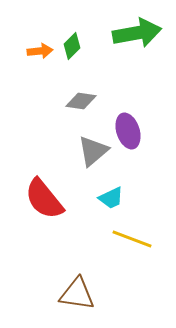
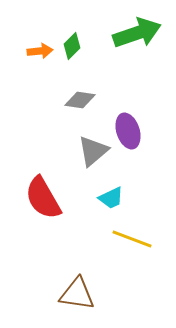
green arrow: rotated 9 degrees counterclockwise
gray diamond: moved 1 px left, 1 px up
red semicircle: moved 1 px left, 1 px up; rotated 9 degrees clockwise
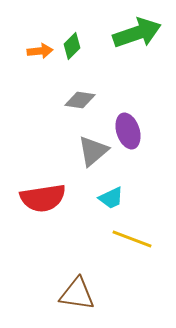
red semicircle: rotated 69 degrees counterclockwise
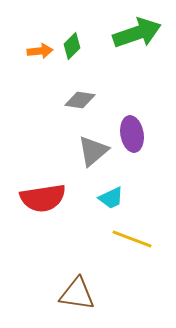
purple ellipse: moved 4 px right, 3 px down; rotated 8 degrees clockwise
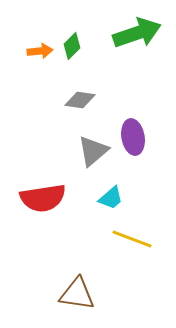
purple ellipse: moved 1 px right, 3 px down
cyan trapezoid: rotated 16 degrees counterclockwise
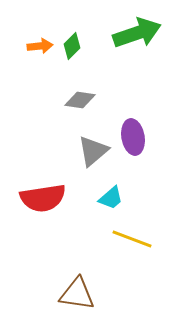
orange arrow: moved 5 px up
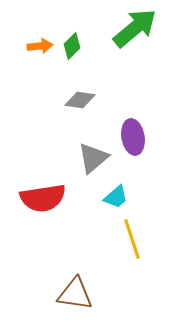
green arrow: moved 2 px left, 5 px up; rotated 21 degrees counterclockwise
gray triangle: moved 7 px down
cyan trapezoid: moved 5 px right, 1 px up
yellow line: rotated 51 degrees clockwise
brown triangle: moved 2 px left
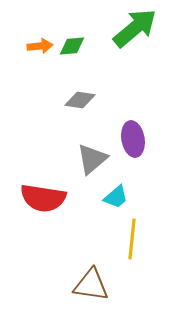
green diamond: rotated 40 degrees clockwise
purple ellipse: moved 2 px down
gray triangle: moved 1 px left, 1 px down
red semicircle: rotated 18 degrees clockwise
yellow line: rotated 24 degrees clockwise
brown triangle: moved 16 px right, 9 px up
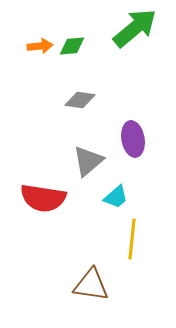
gray triangle: moved 4 px left, 2 px down
